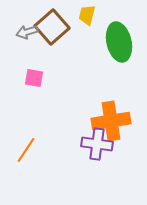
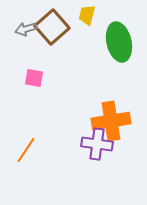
gray arrow: moved 1 px left, 3 px up
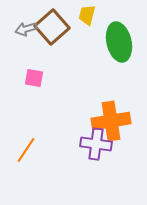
purple cross: moved 1 px left
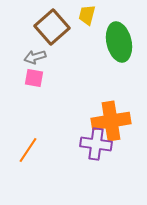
gray arrow: moved 9 px right, 28 px down
orange line: moved 2 px right
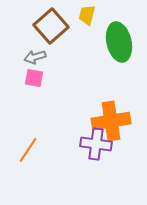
brown square: moved 1 px left, 1 px up
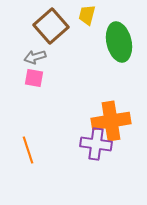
orange line: rotated 52 degrees counterclockwise
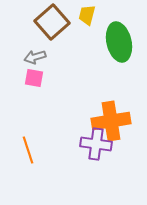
brown square: moved 1 px right, 4 px up
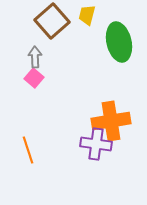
brown square: moved 1 px up
gray arrow: rotated 105 degrees clockwise
pink square: rotated 30 degrees clockwise
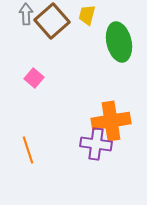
gray arrow: moved 9 px left, 43 px up
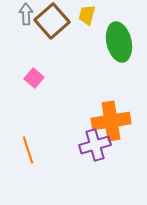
purple cross: moved 1 px left, 1 px down; rotated 24 degrees counterclockwise
